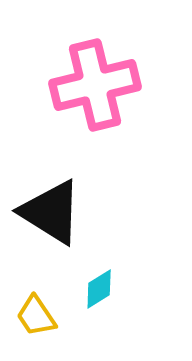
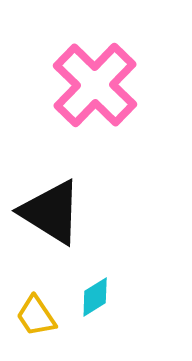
pink cross: rotated 32 degrees counterclockwise
cyan diamond: moved 4 px left, 8 px down
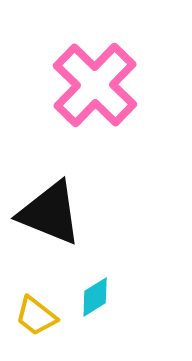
black triangle: moved 1 px left, 1 px down; rotated 10 degrees counterclockwise
yellow trapezoid: rotated 18 degrees counterclockwise
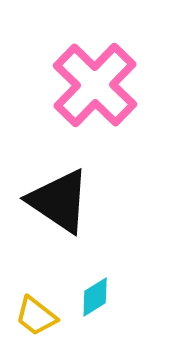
black triangle: moved 9 px right, 12 px up; rotated 12 degrees clockwise
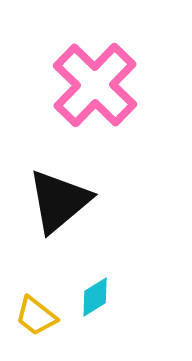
black triangle: rotated 46 degrees clockwise
